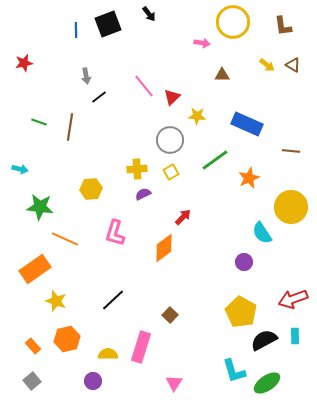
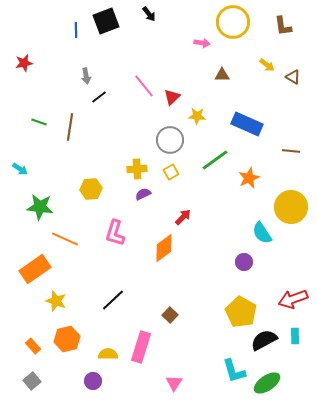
black square at (108, 24): moved 2 px left, 3 px up
brown triangle at (293, 65): moved 12 px down
cyan arrow at (20, 169): rotated 21 degrees clockwise
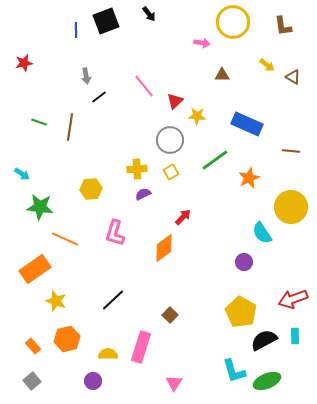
red triangle at (172, 97): moved 3 px right, 4 px down
cyan arrow at (20, 169): moved 2 px right, 5 px down
green ellipse at (267, 383): moved 2 px up; rotated 12 degrees clockwise
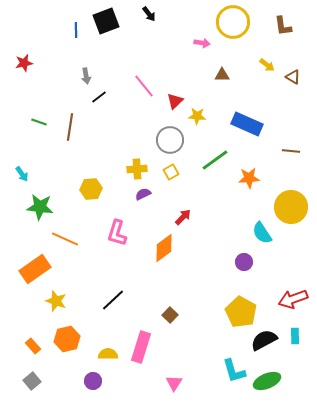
cyan arrow at (22, 174): rotated 21 degrees clockwise
orange star at (249, 178): rotated 20 degrees clockwise
pink L-shape at (115, 233): moved 2 px right
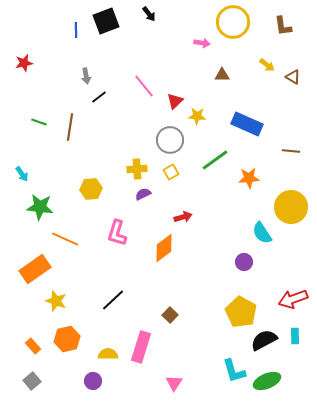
red arrow at (183, 217): rotated 30 degrees clockwise
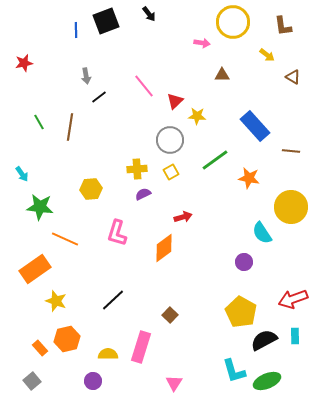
yellow arrow at (267, 65): moved 10 px up
green line at (39, 122): rotated 42 degrees clockwise
blue rectangle at (247, 124): moved 8 px right, 2 px down; rotated 24 degrees clockwise
orange star at (249, 178): rotated 15 degrees clockwise
orange rectangle at (33, 346): moved 7 px right, 2 px down
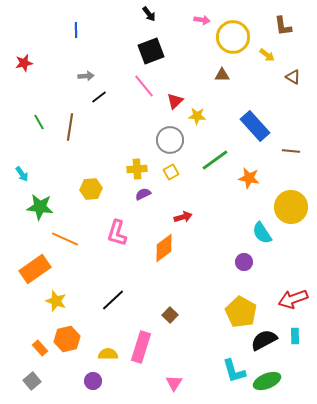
black square at (106, 21): moved 45 px right, 30 px down
yellow circle at (233, 22): moved 15 px down
pink arrow at (202, 43): moved 23 px up
gray arrow at (86, 76): rotated 84 degrees counterclockwise
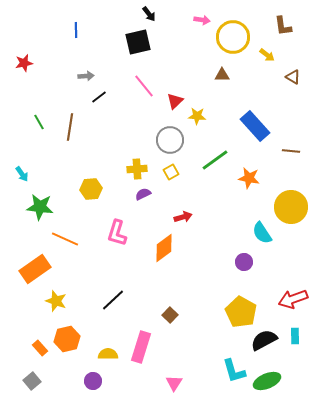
black square at (151, 51): moved 13 px left, 9 px up; rotated 8 degrees clockwise
